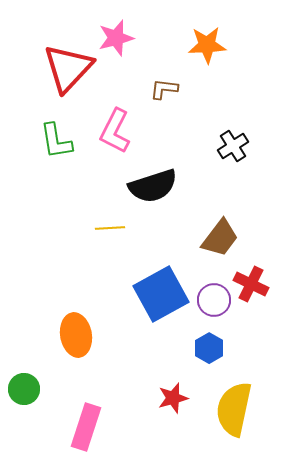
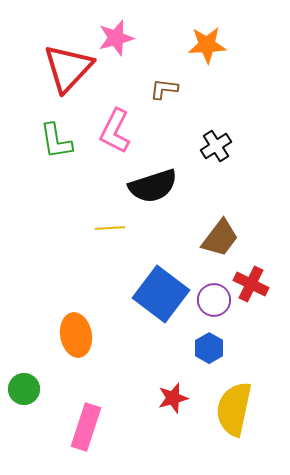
black cross: moved 17 px left
blue square: rotated 24 degrees counterclockwise
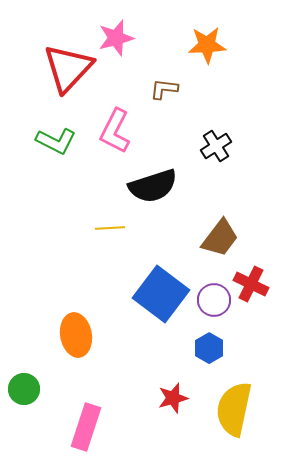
green L-shape: rotated 54 degrees counterclockwise
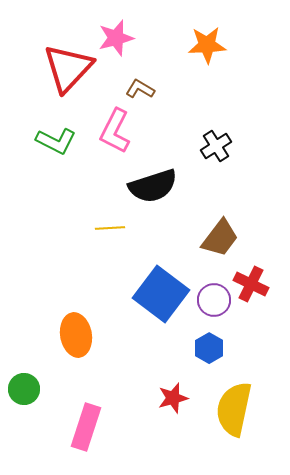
brown L-shape: moved 24 px left; rotated 24 degrees clockwise
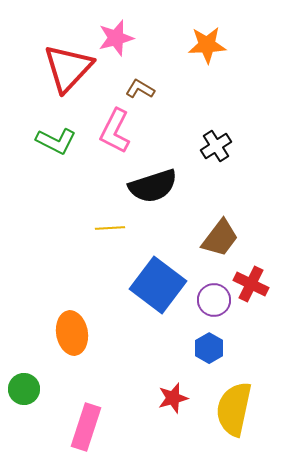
blue square: moved 3 px left, 9 px up
orange ellipse: moved 4 px left, 2 px up
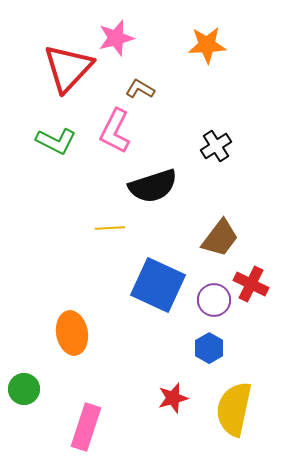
blue square: rotated 12 degrees counterclockwise
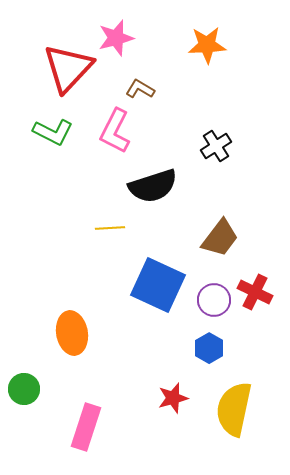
green L-shape: moved 3 px left, 9 px up
red cross: moved 4 px right, 8 px down
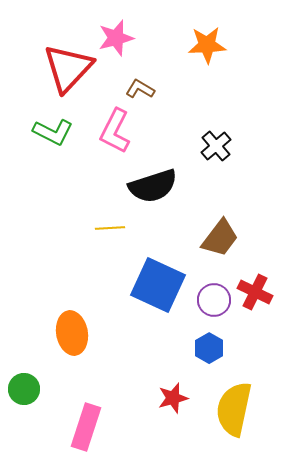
black cross: rotated 8 degrees counterclockwise
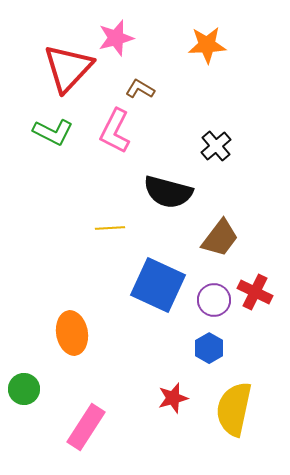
black semicircle: moved 15 px right, 6 px down; rotated 33 degrees clockwise
pink rectangle: rotated 15 degrees clockwise
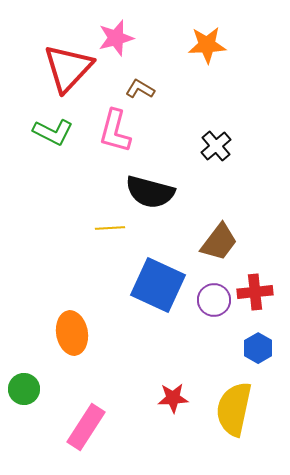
pink L-shape: rotated 12 degrees counterclockwise
black semicircle: moved 18 px left
brown trapezoid: moved 1 px left, 4 px down
red cross: rotated 32 degrees counterclockwise
blue hexagon: moved 49 px right
red star: rotated 12 degrees clockwise
